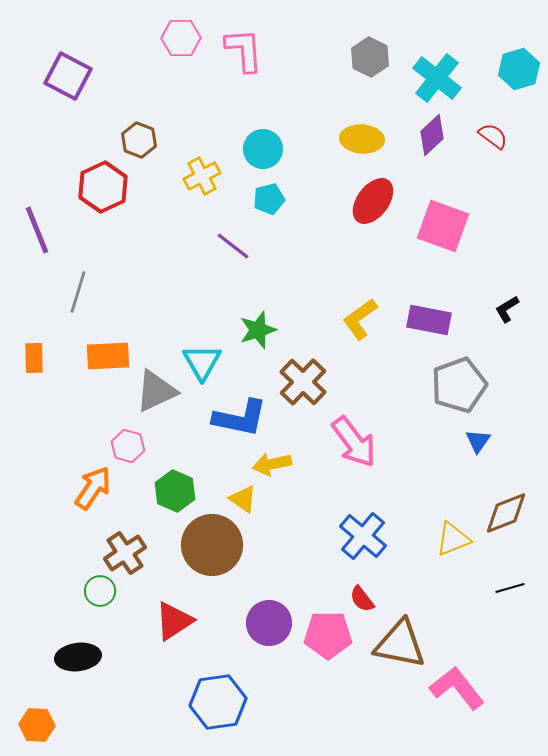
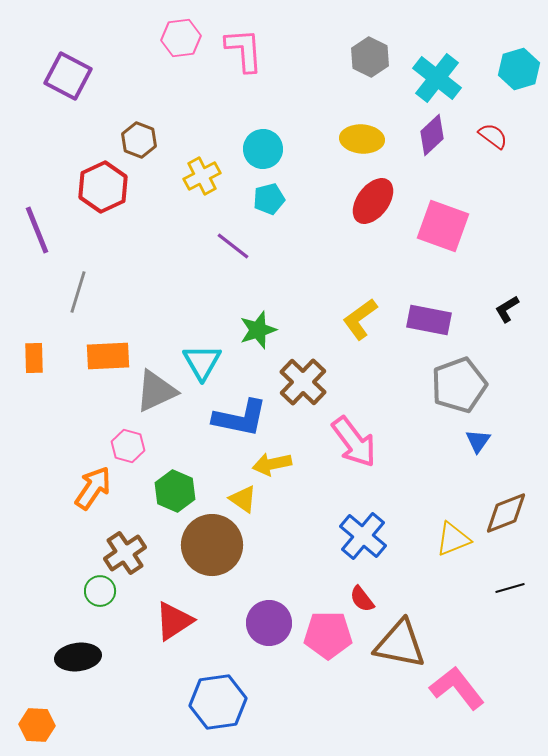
pink hexagon at (181, 38): rotated 6 degrees counterclockwise
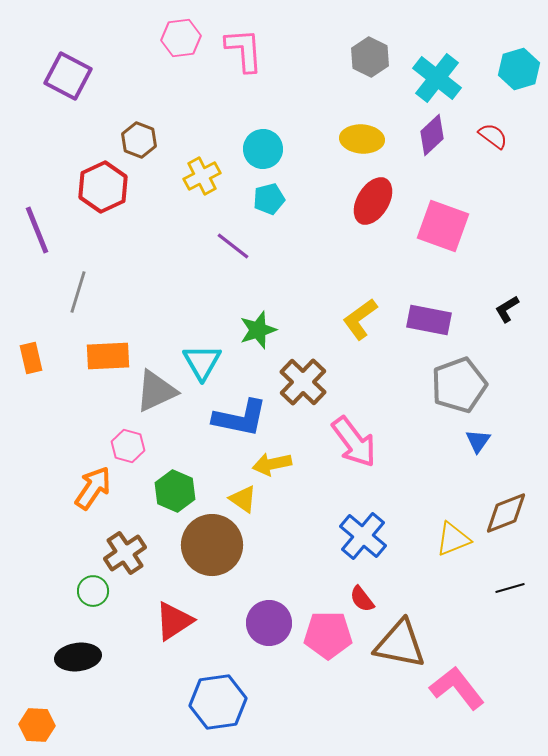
red ellipse at (373, 201): rotated 6 degrees counterclockwise
orange rectangle at (34, 358): moved 3 px left; rotated 12 degrees counterclockwise
green circle at (100, 591): moved 7 px left
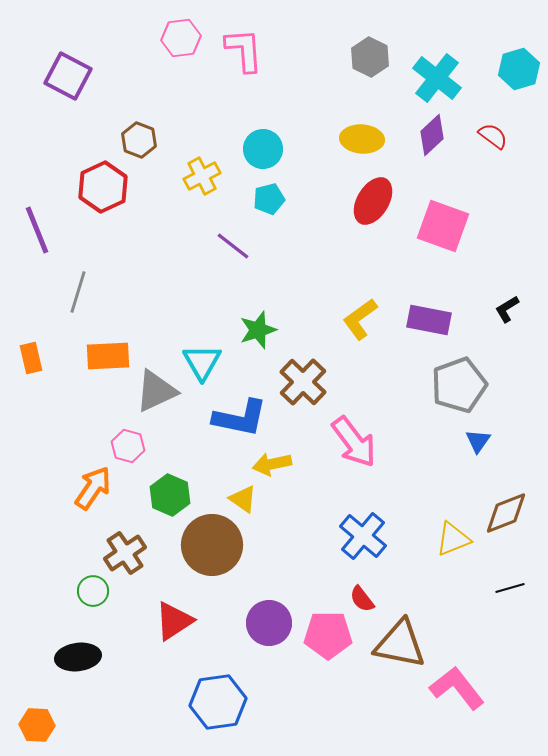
green hexagon at (175, 491): moved 5 px left, 4 px down
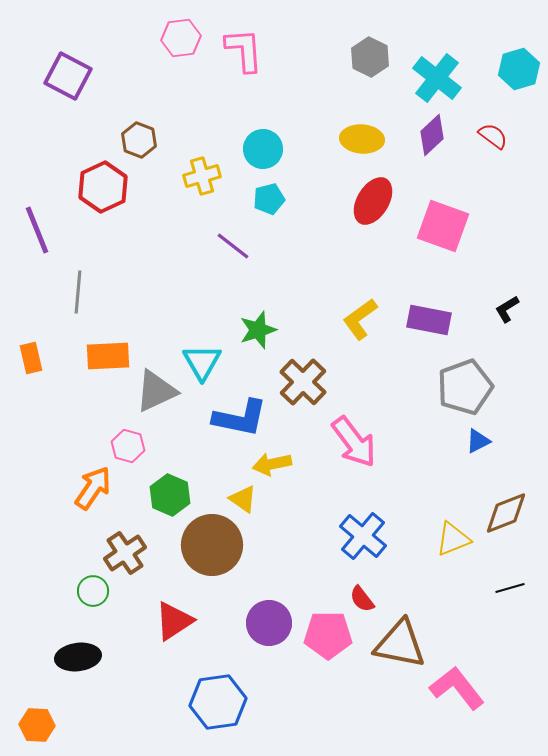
yellow cross at (202, 176): rotated 12 degrees clockwise
gray line at (78, 292): rotated 12 degrees counterclockwise
gray pentagon at (459, 385): moved 6 px right, 2 px down
blue triangle at (478, 441): rotated 28 degrees clockwise
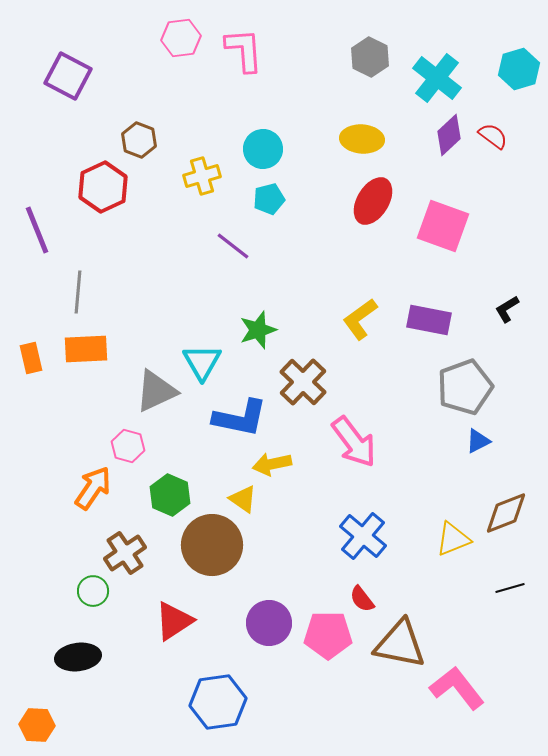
purple diamond at (432, 135): moved 17 px right
orange rectangle at (108, 356): moved 22 px left, 7 px up
